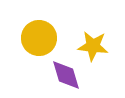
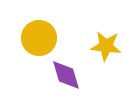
yellow star: moved 13 px right
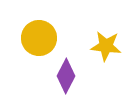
purple diamond: moved 1 px down; rotated 44 degrees clockwise
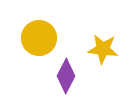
yellow star: moved 3 px left, 3 px down
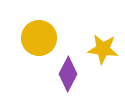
purple diamond: moved 2 px right, 2 px up
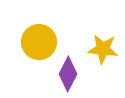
yellow circle: moved 4 px down
